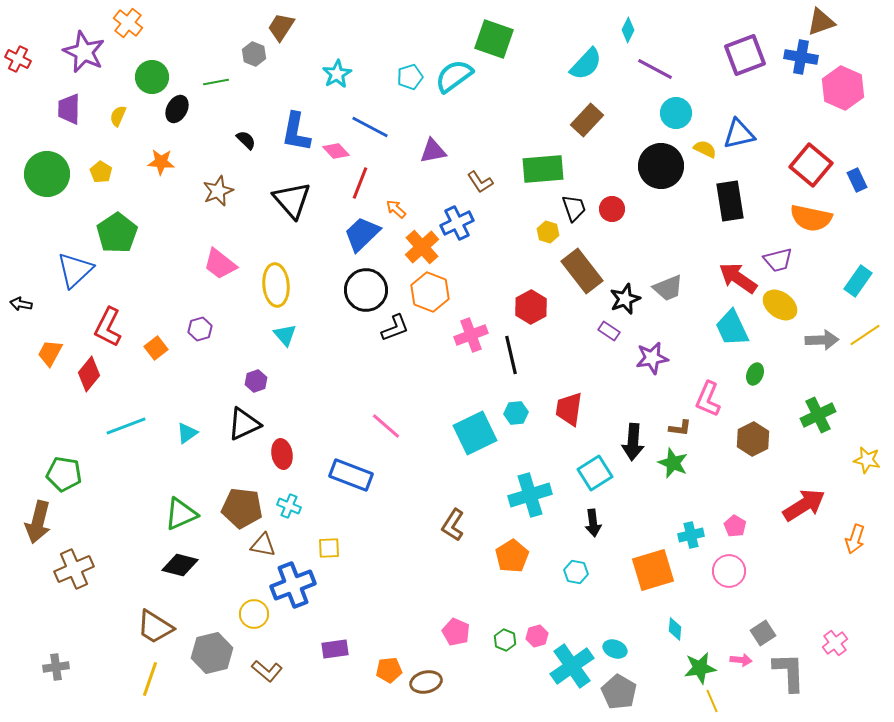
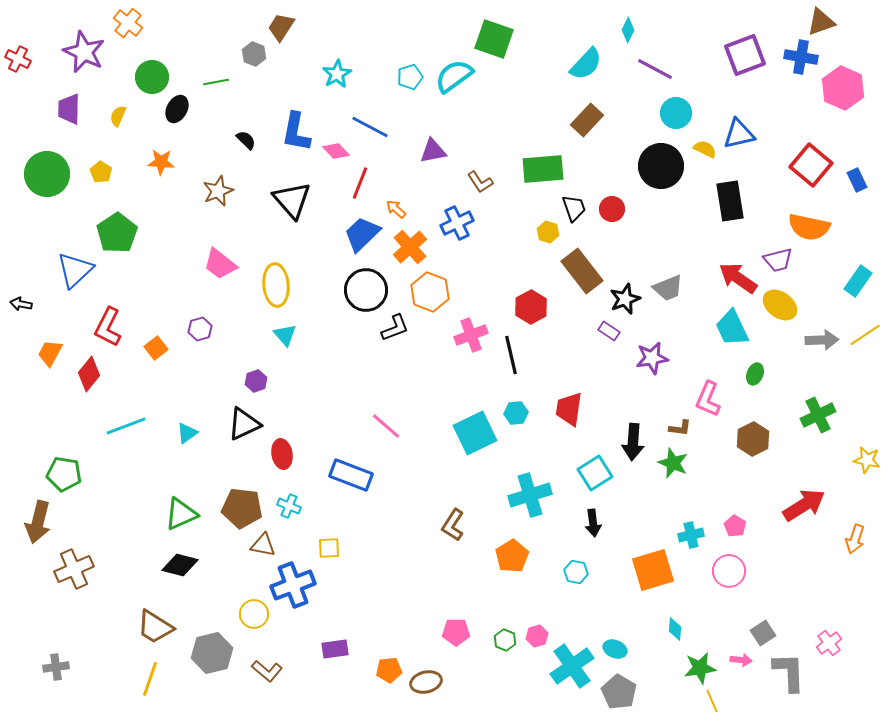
orange semicircle at (811, 218): moved 2 px left, 9 px down
orange cross at (422, 247): moved 12 px left
pink pentagon at (456, 632): rotated 24 degrees counterclockwise
pink cross at (835, 643): moved 6 px left
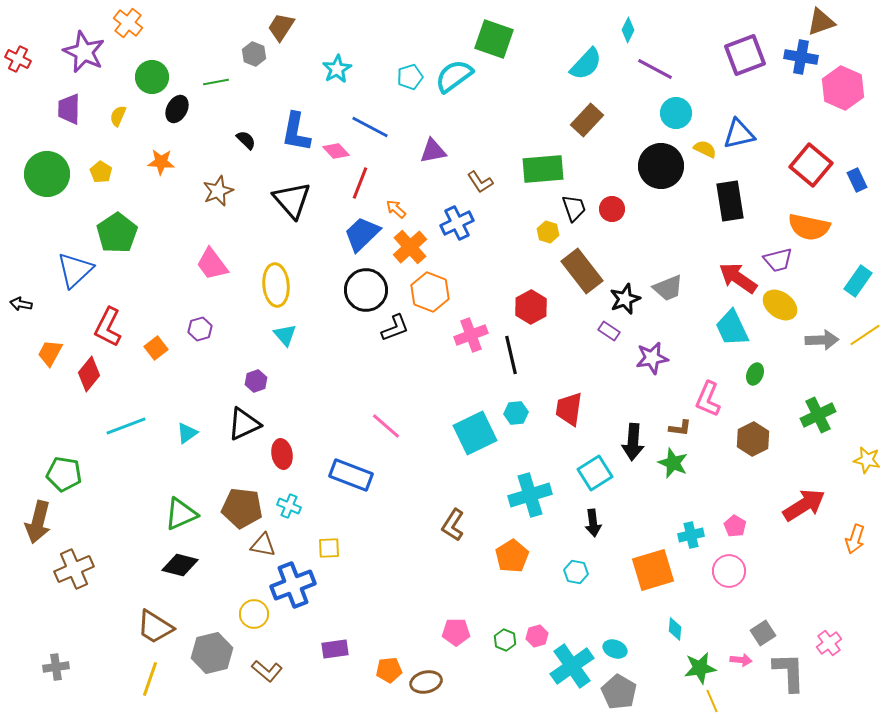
cyan star at (337, 74): moved 5 px up
pink trapezoid at (220, 264): moved 8 px left; rotated 15 degrees clockwise
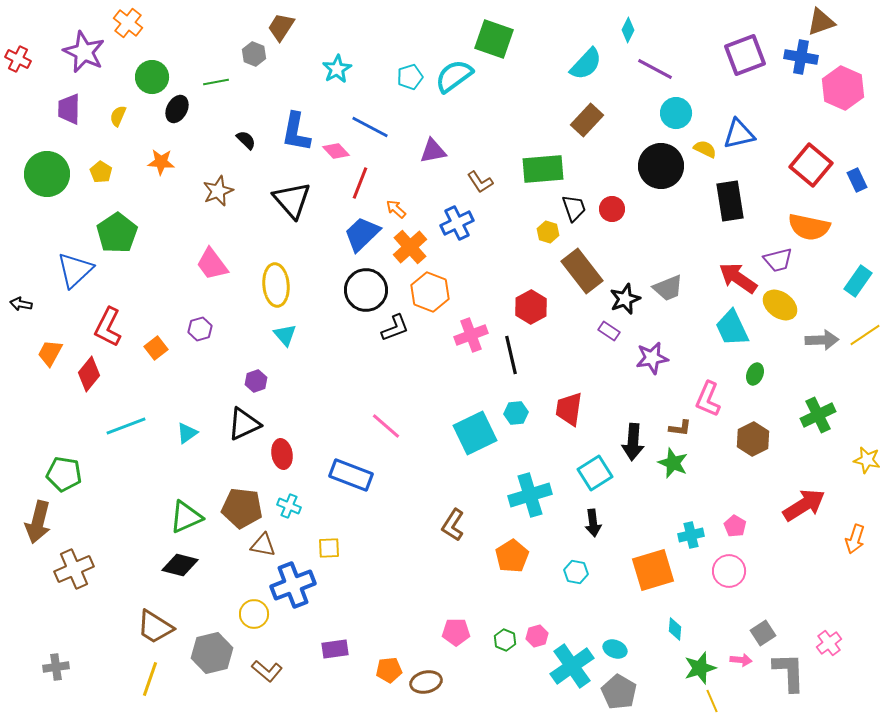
green triangle at (181, 514): moved 5 px right, 3 px down
green star at (700, 668): rotated 8 degrees counterclockwise
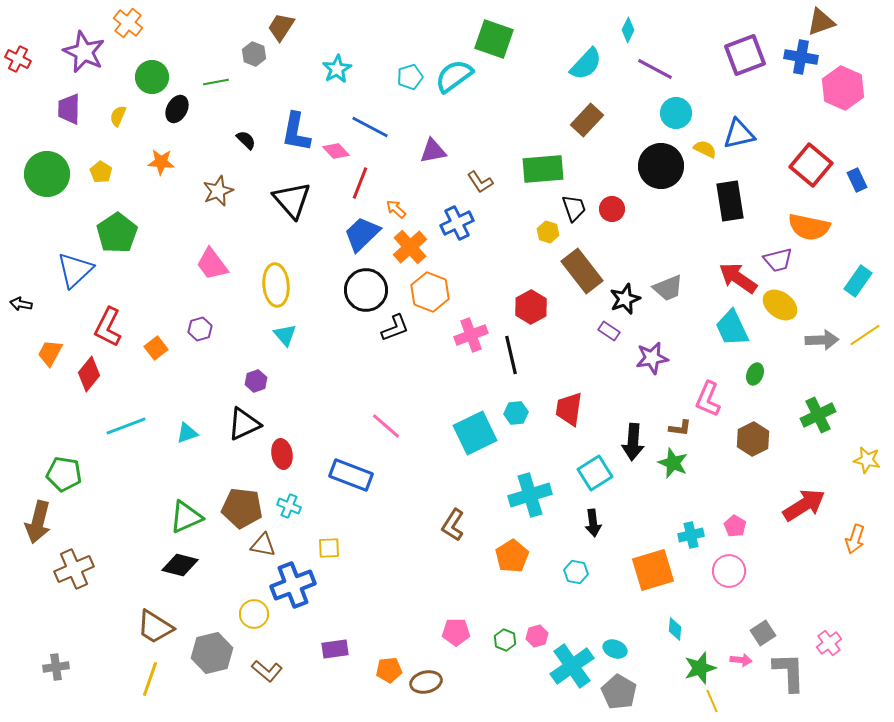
cyan triangle at (187, 433): rotated 15 degrees clockwise
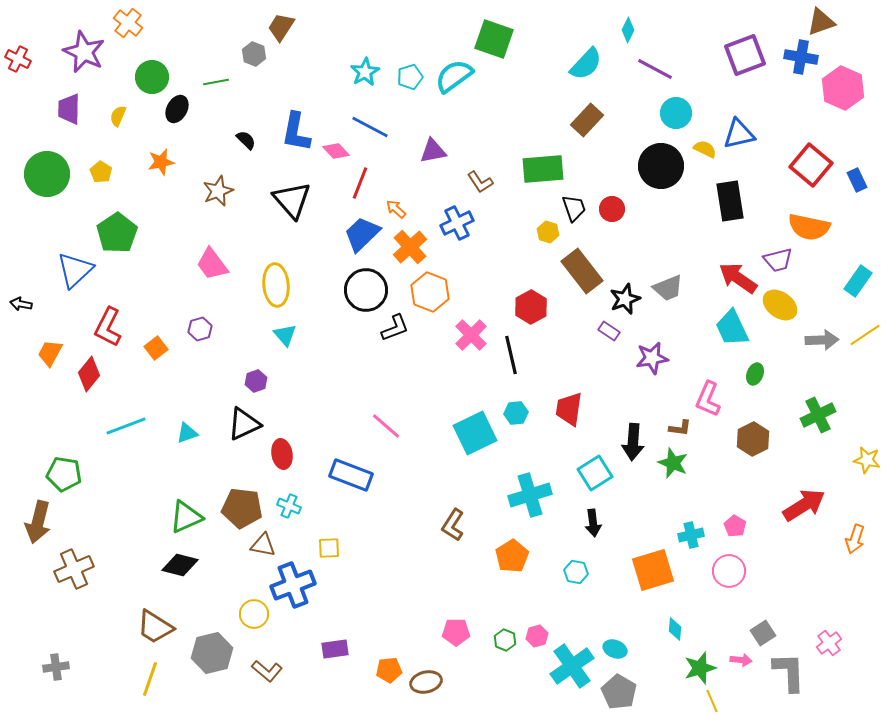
cyan star at (337, 69): moved 28 px right, 3 px down
orange star at (161, 162): rotated 16 degrees counterclockwise
pink cross at (471, 335): rotated 24 degrees counterclockwise
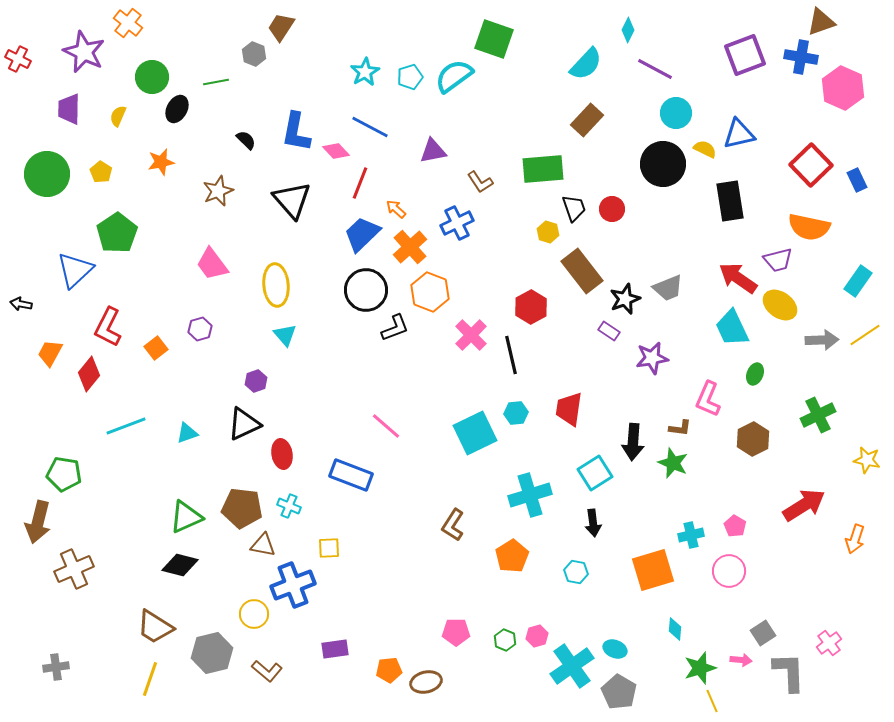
red square at (811, 165): rotated 6 degrees clockwise
black circle at (661, 166): moved 2 px right, 2 px up
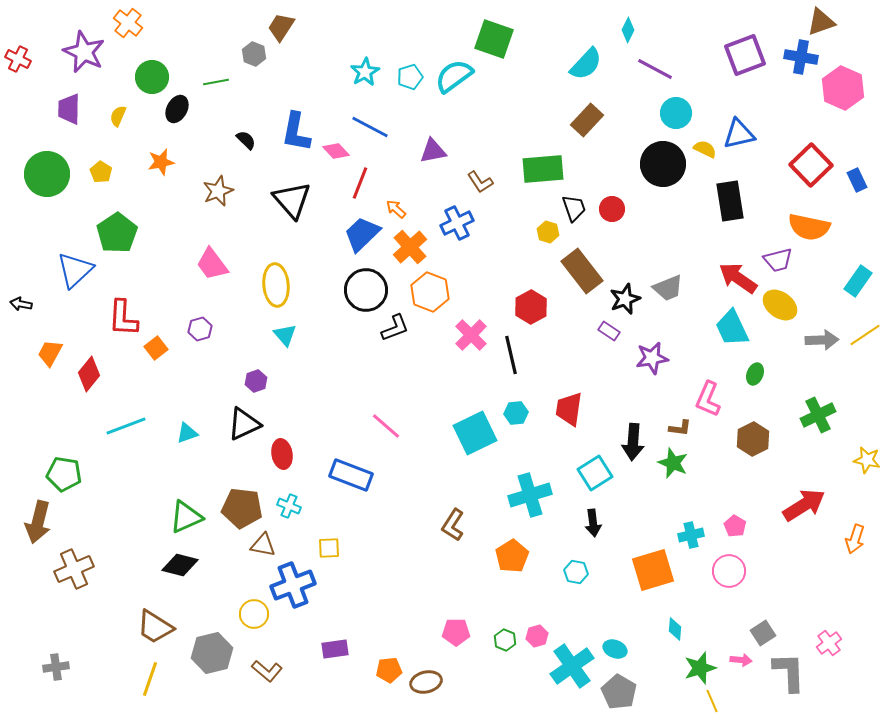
red L-shape at (108, 327): moved 15 px right, 9 px up; rotated 24 degrees counterclockwise
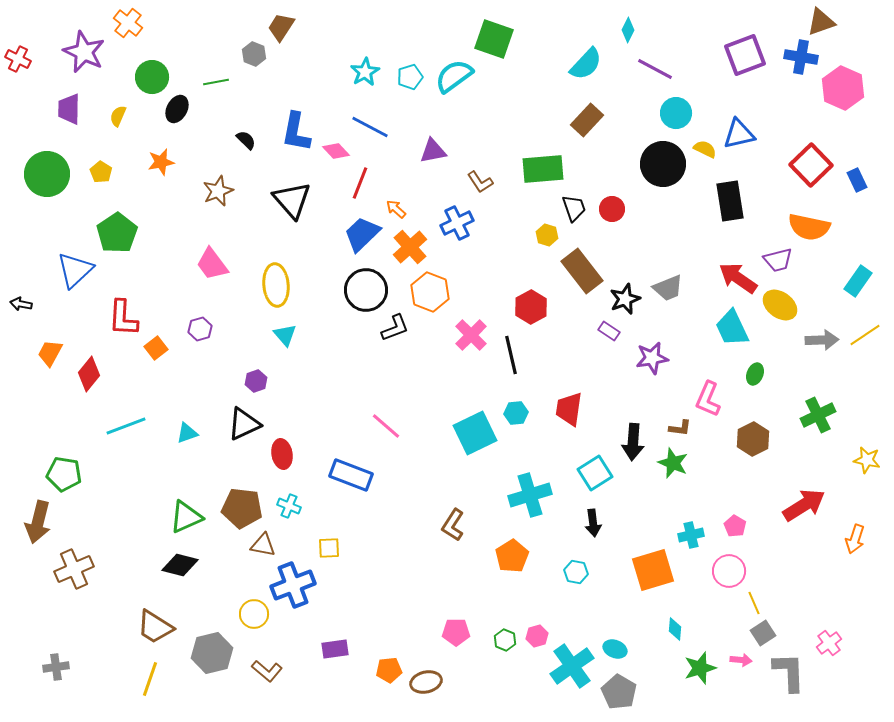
yellow hexagon at (548, 232): moved 1 px left, 3 px down
yellow line at (712, 701): moved 42 px right, 98 px up
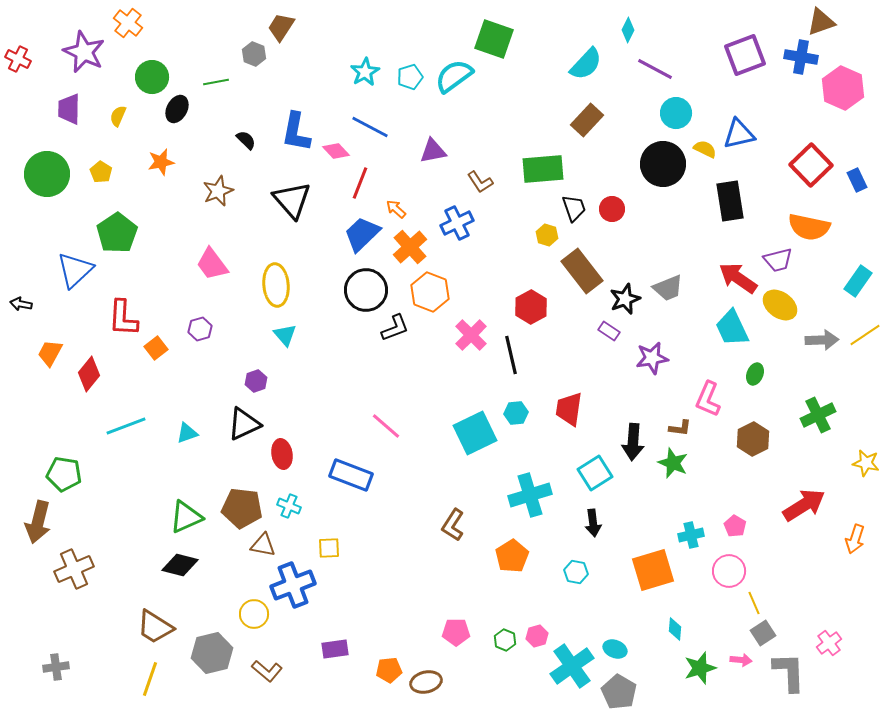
yellow star at (867, 460): moved 1 px left, 3 px down
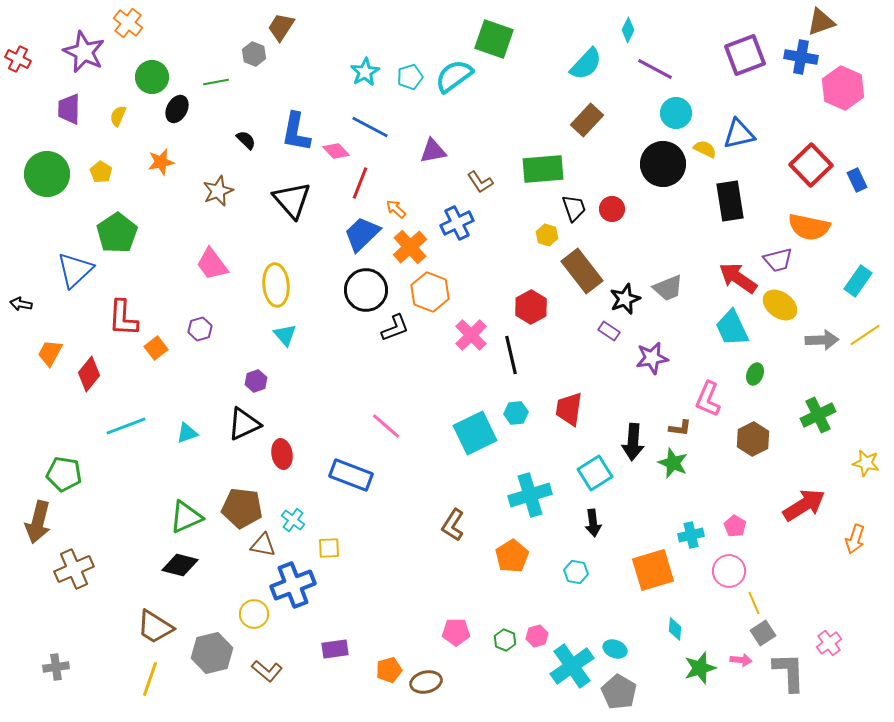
cyan cross at (289, 506): moved 4 px right, 14 px down; rotated 15 degrees clockwise
orange pentagon at (389, 670): rotated 10 degrees counterclockwise
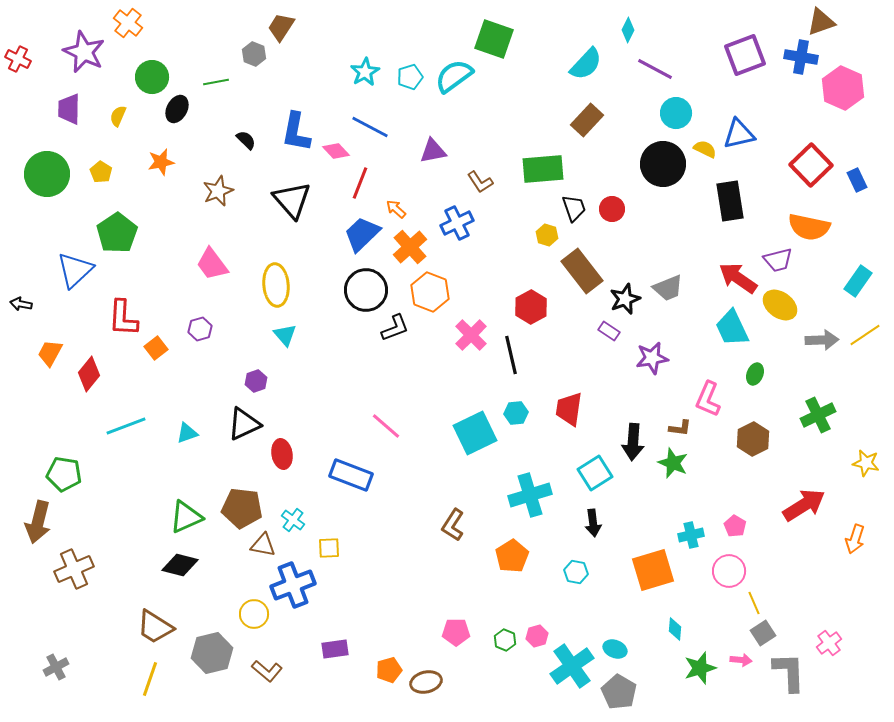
gray cross at (56, 667): rotated 20 degrees counterclockwise
